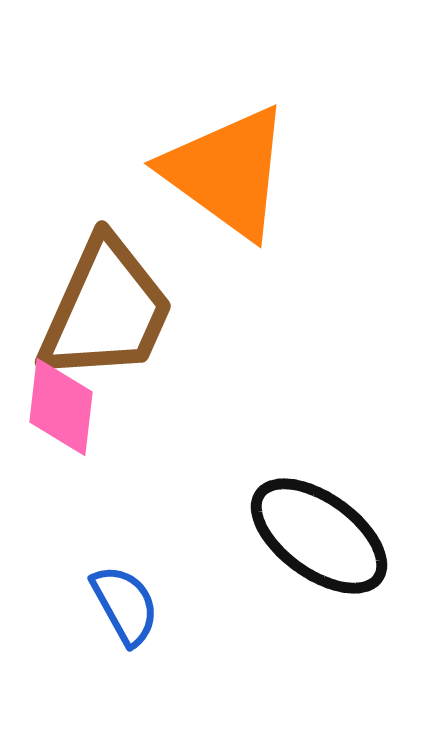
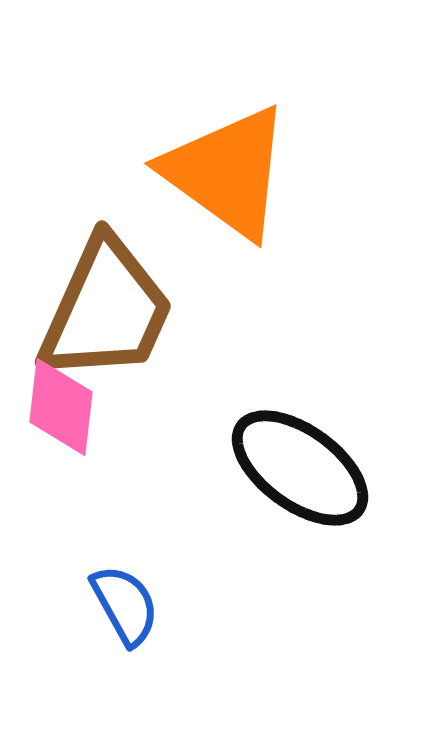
black ellipse: moved 19 px left, 68 px up
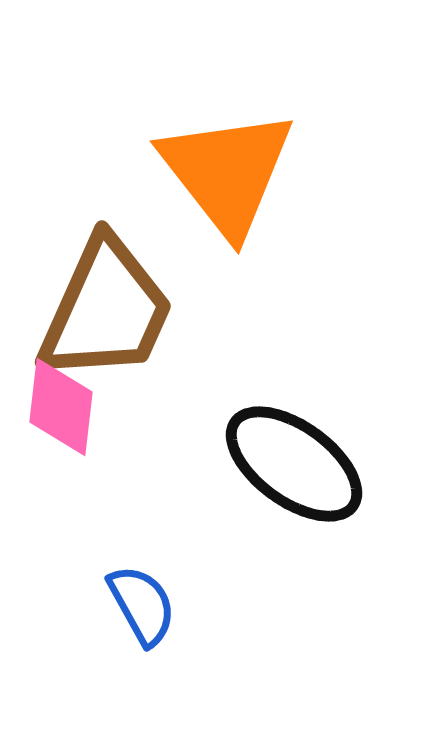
orange triangle: rotated 16 degrees clockwise
black ellipse: moved 6 px left, 4 px up
blue semicircle: moved 17 px right
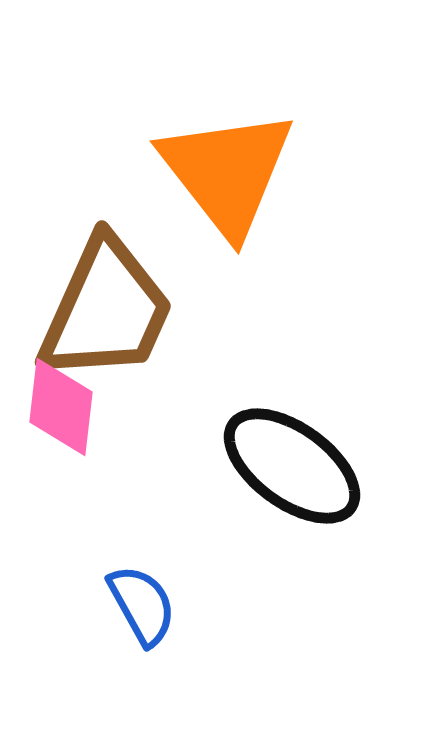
black ellipse: moved 2 px left, 2 px down
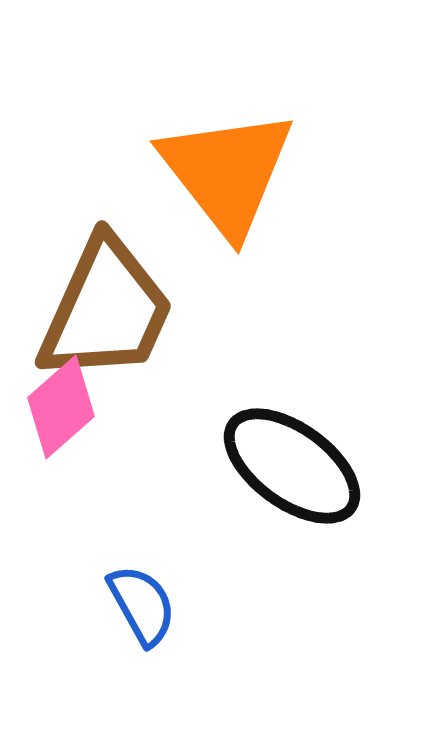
pink diamond: rotated 42 degrees clockwise
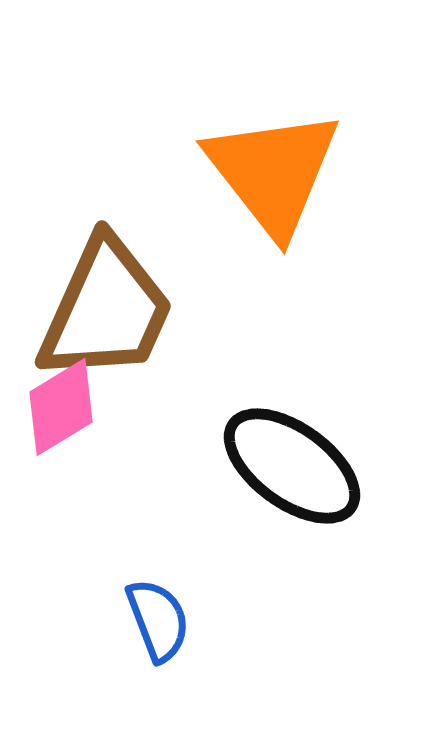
orange triangle: moved 46 px right
pink diamond: rotated 10 degrees clockwise
blue semicircle: moved 16 px right, 15 px down; rotated 8 degrees clockwise
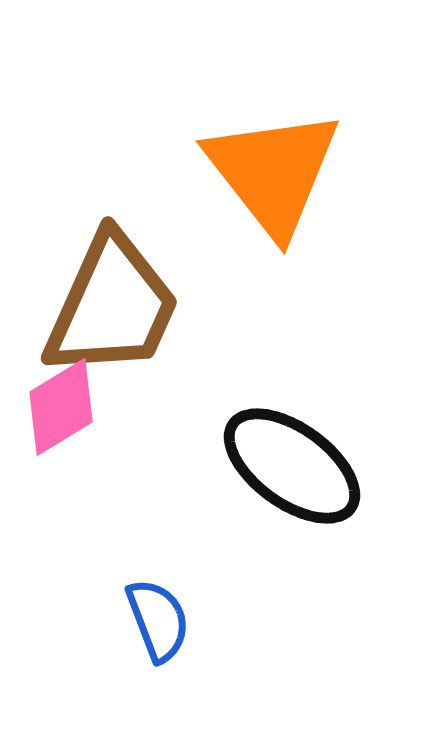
brown trapezoid: moved 6 px right, 4 px up
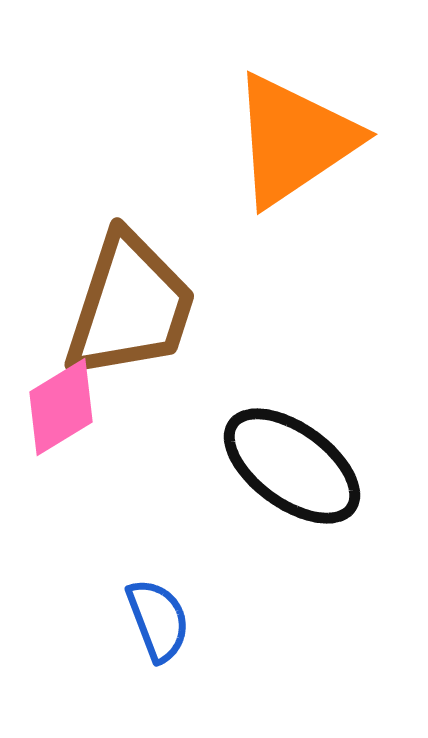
orange triangle: moved 21 px right, 32 px up; rotated 34 degrees clockwise
brown trapezoid: moved 18 px right; rotated 6 degrees counterclockwise
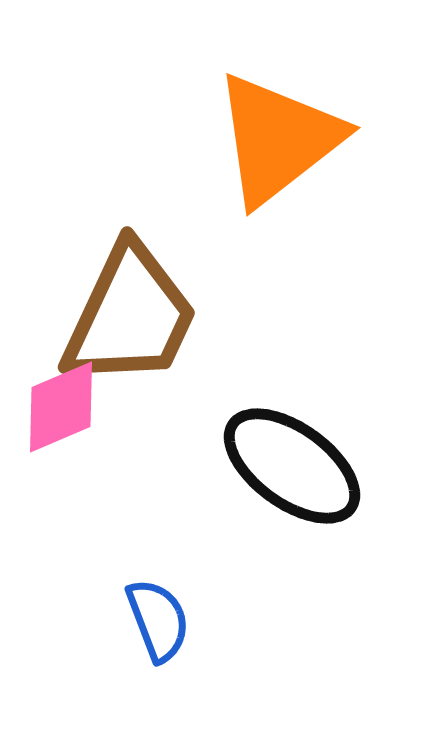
orange triangle: moved 16 px left, 1 px up; rotated 4 degrees counterclockwise
brown trapezoid: moved 10 px down; rotated 7 degrees clockwise
pink diamond: rotated 8 degrees clockwise
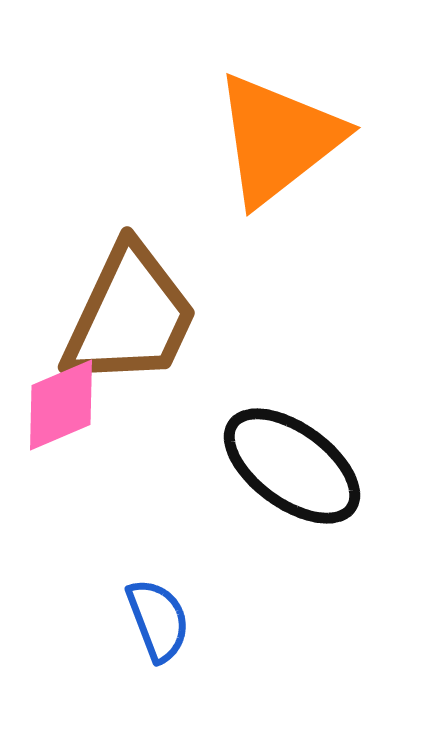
pink diamond: moved 2 px up
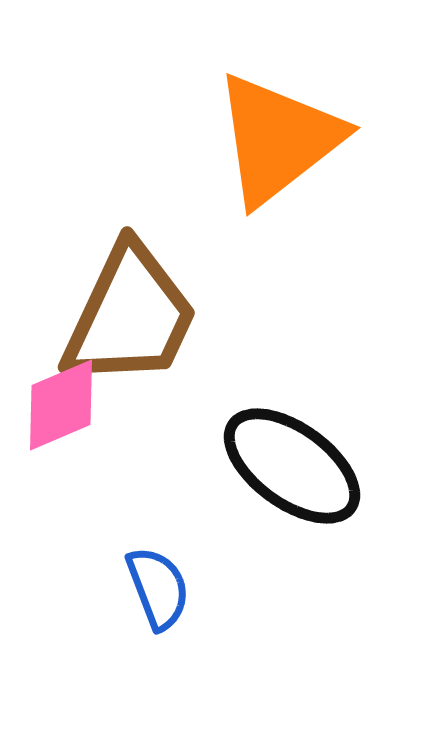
blue semicircle: moved 32 px up
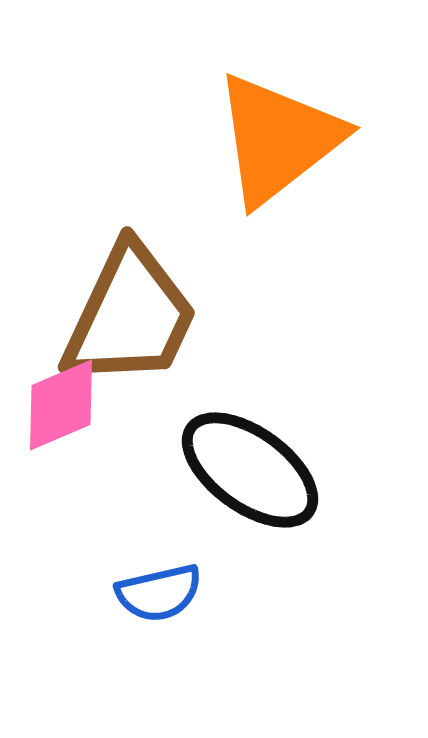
black ellipse: moved 42 px left, 4 px down
blue semicircle: moved 1 px right, 5 px down; rotated 98 degrees clockwise
